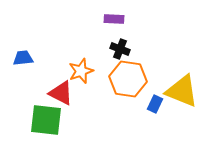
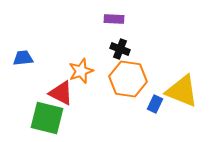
green square: moved 1 px right, 2 px up; rotated 8 degrees clockwise
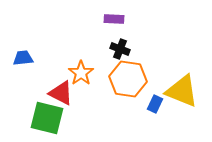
orange star: moved 2 px down; rotated 15 degrees counterclockwise
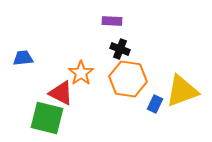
purple rectangle: moved 2 px left, 2 px down
yellow triangle: rotated 42 degrees counterclockwise
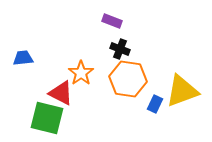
purple rectangle: rotated 18 degrees clockwise
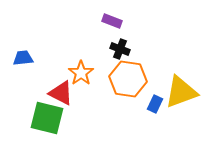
yellow triangle: moved 1 px left, 1 px down
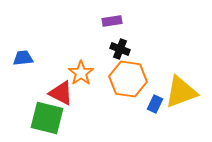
purple rectangle: rotated 30 degrees counterclockwise
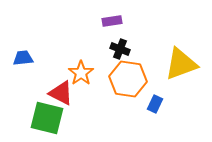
yellow triangle: moved 28 px up
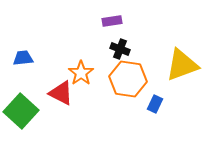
yellow triangle: moved 1 px right, 1 px down
green square: moved 26 px left, 7 px up; rotated 28 degrees clockwise
